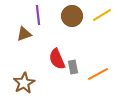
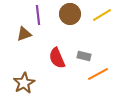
brown circle: moved 2 px left, 2 px up
red semicircle: moved 1 px up
gray rectangle: moved 11 px right, 11 px up; rotated 64 degrees counterclockwise
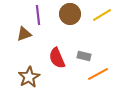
brown star: moved 5 px right, 6 px up
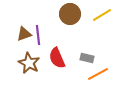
purple line: moved 20 px down
gray rectangle: moved 3 px right, 2 px down
brown star: moved 14 px up; rotated 15 degrees counterclockwise
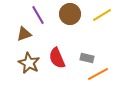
purple line: moved 20 px up; rotated 24 degrees counterclockwise
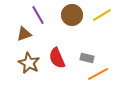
brown circle: moved 2 px right, 1 px down
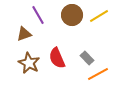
yellow line: moved 3 px left, 1 px down
gray rectangle: rotated 32 degrees clockwise
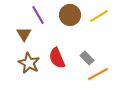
brown circle: moved 2 px left
brown triangle: rotated 42 degrees counterclockwise
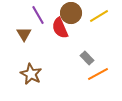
brown circle: moved 1 px right, 2 px up
red semicircle: moved 3 px right, 30 px up
brown star: moved 2 px right, 11 px down
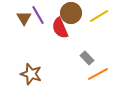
brown triangle: moved 16 px up
brown star: rotated 10 degrees counterclockwise
